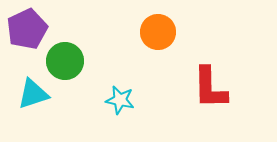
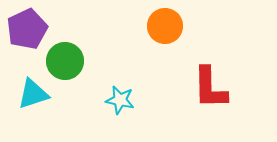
orange circle: moved 7 px right, 6 px up
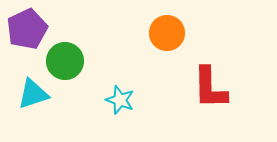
orange circle: moved 2 px right, 7 px down
cyan star: rotated 8 degrees clockwise
